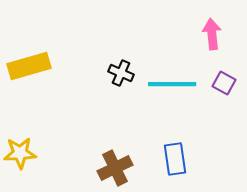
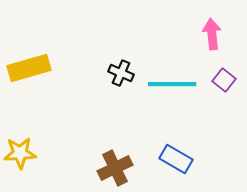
yellow rectangle: moved 2 px down
purple square: moved 3 px up; rotated 10 degrees clockwise
blue rectangle: moved 1 px right; rotated 52 degrees counterclockwise
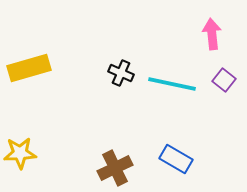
cyan line: rotated 12 degrees clockwise
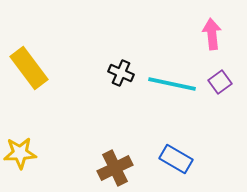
yellow rectangle: rotated 69 degrees clockwise
purple square: moved 4 px left, 2 px down; rotated 15 degrees clockwise
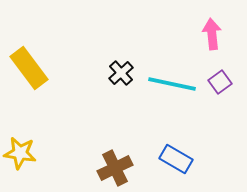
black cross: rotated 25 degrees clockwise
yellow star: rotated 12 degrees clockwise
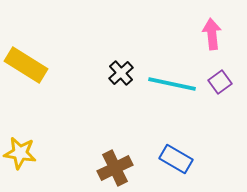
yellow rectangle: moved 3 px left, 3 px up; rotated 21 degrees counterclockwise
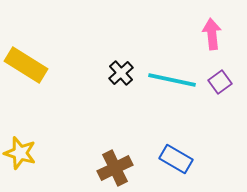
cyan line: moved 4 px up
yellow star: rotated 8 degrees clockwise
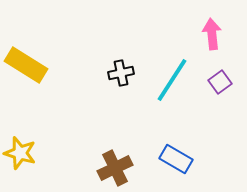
black cross: rotated 30 degrees clockwise
cyan line: rotated 69 degrees counterclockwise
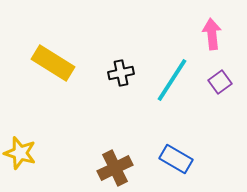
yellow rectangle: moved 27 px right, 2 px up
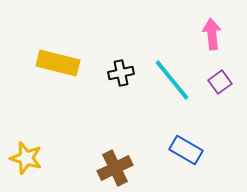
yellow rectangle: moved 5 px right; rotated 18 degrees counterclockwise
cyan line: rotated 72 degrees counterclockwise
yellow star: moved 6 px right, 5 px down
blue rectangle: moved 10 px right, 9 px up
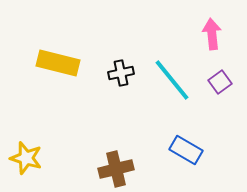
brown cross: moved 1 px right, 1 px down; rotated 12 degrees clockwise
